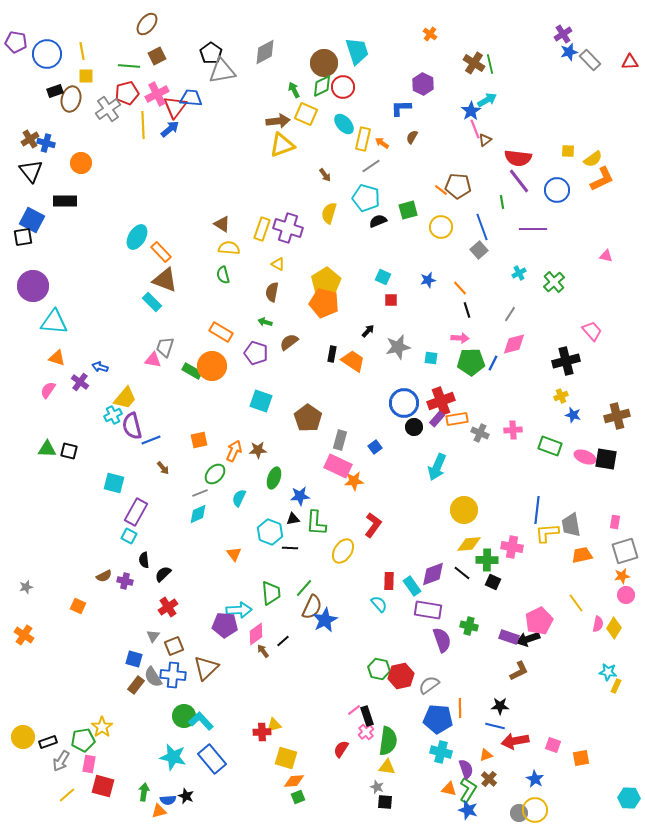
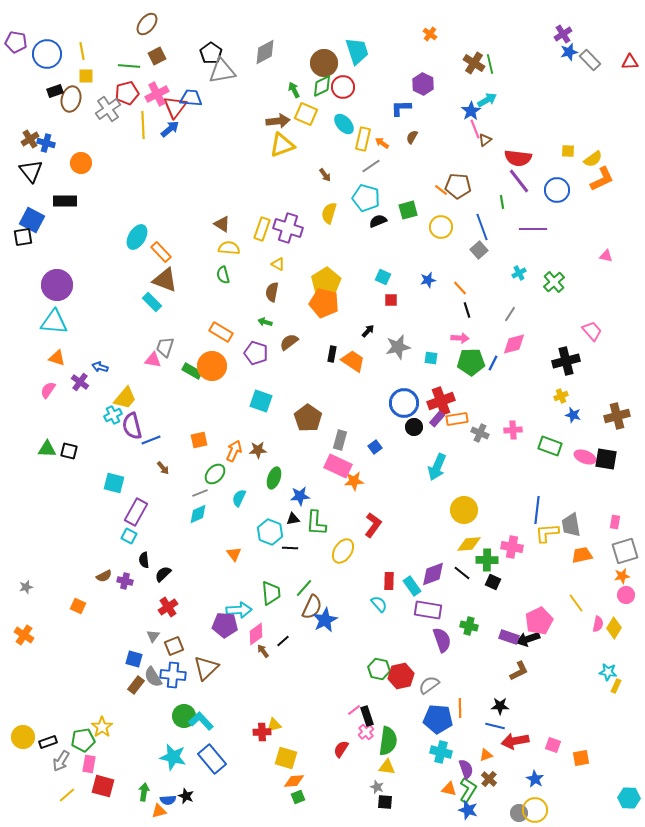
purple circle at (33, 286): moved 24 px right, 1 px up
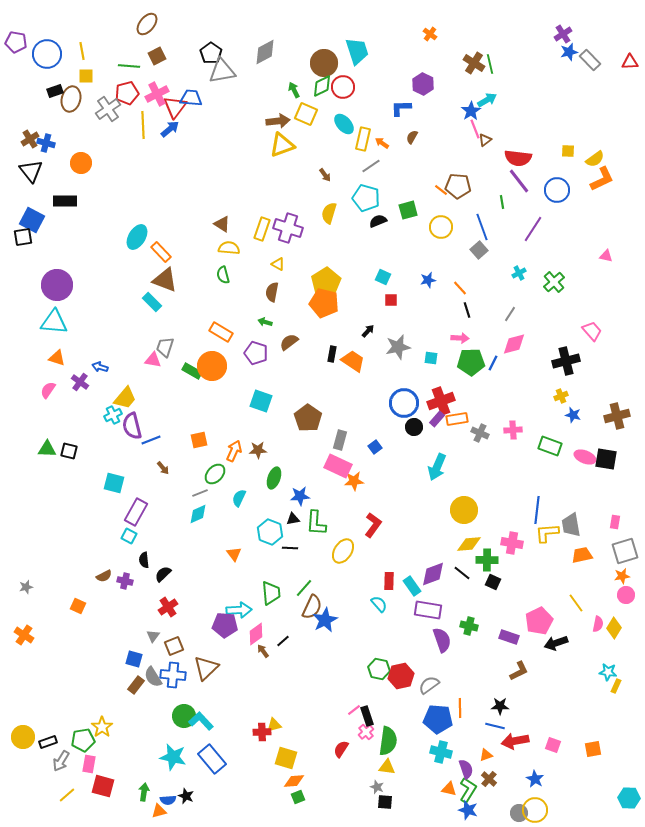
yellow semicircle at (593, 159): moved 2 px right
purple line at (533, 229): rotated 56 degrees counterclockwise
pink cross at (512, 547): moved 4 px up
black arrow at (528, 639): moved 28 px right, 4 px down
orange square at (581, 758): moved 12 px right, 9 px up
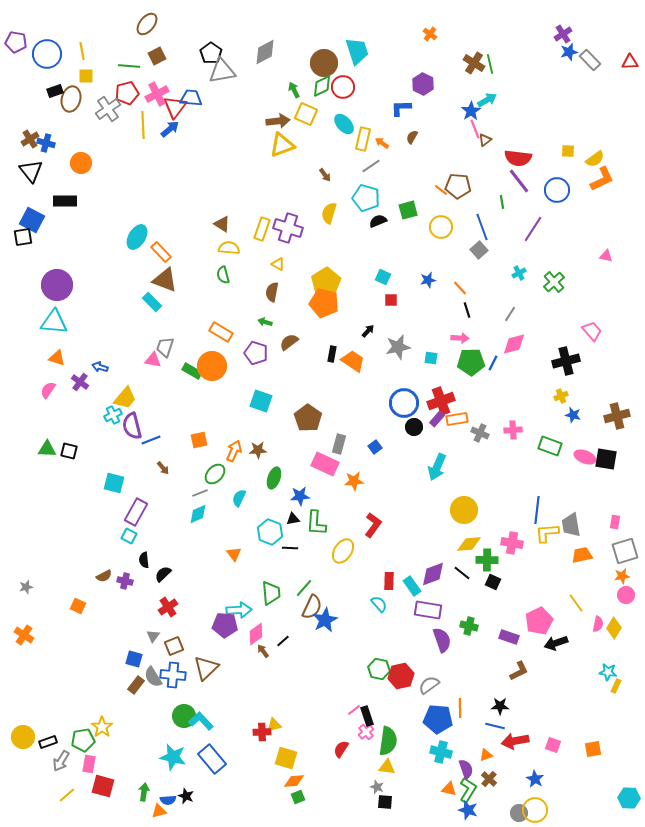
gray rectangle at (340, 440): moved 1 px left, 4 px down
pink rectangle at (338, 466): moved 13 px left, 2 px up
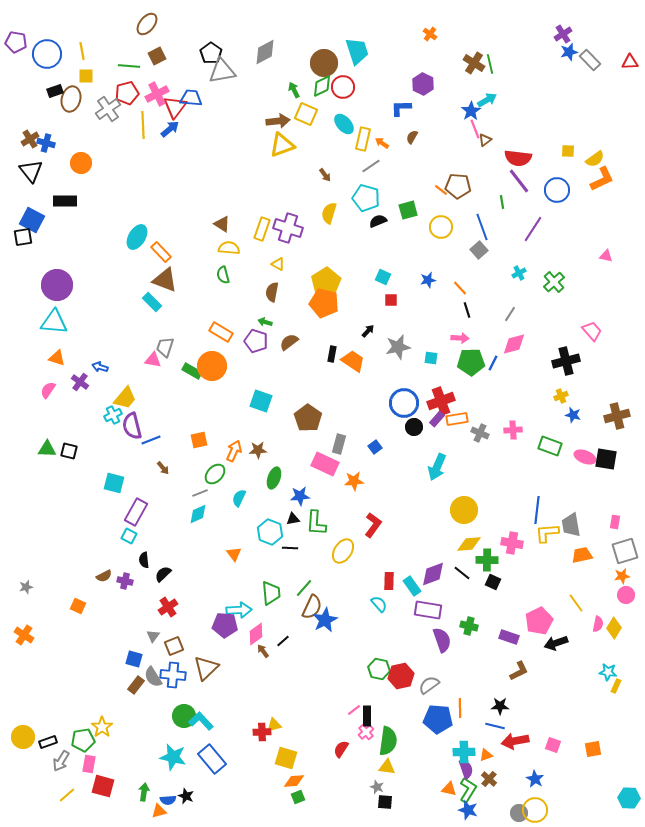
purple pentagon at (256, 353): moved 12 px up
black rectangle at (367, 716): rotated 18 degrees clockwise
cyan cross at (441, 752): moved 23 px right; rotated 15 degrees counterclockwise
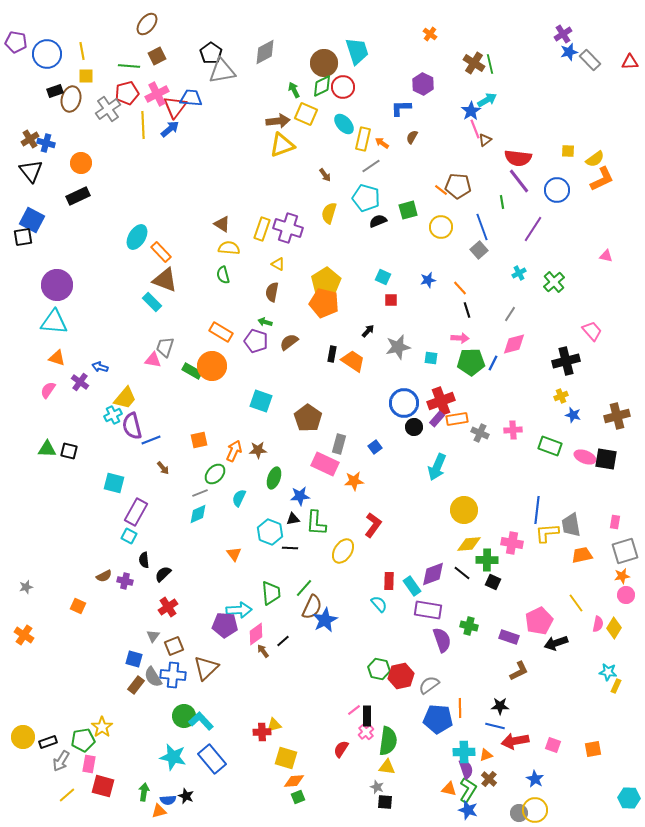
black rectangle at (65, 201): moved 13 px right, 5 px up; rotated 25 degrees counterclockwise
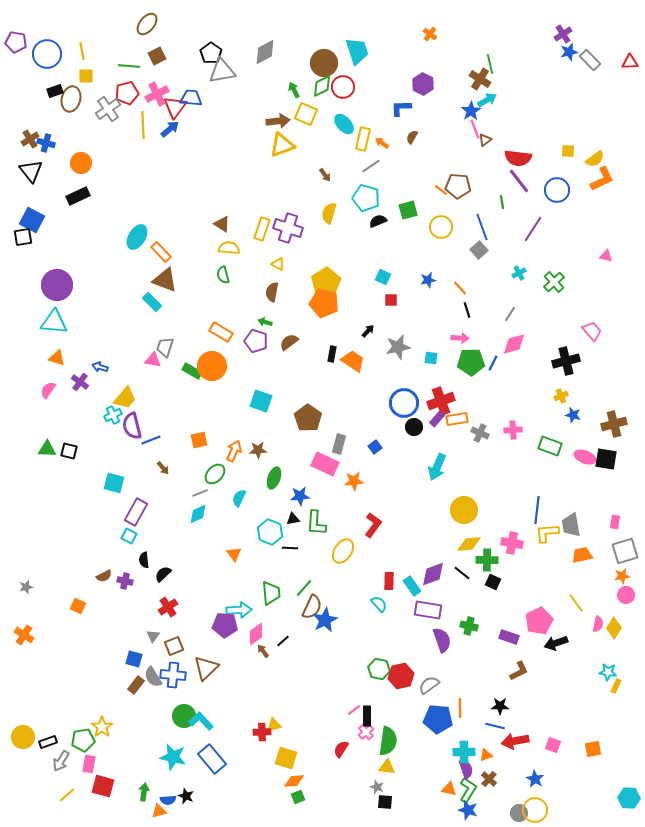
brown cross at (474, 63): moved 6 px right, 16 px down
brown cross at (617, 416): moved 3 px left, 8 px down
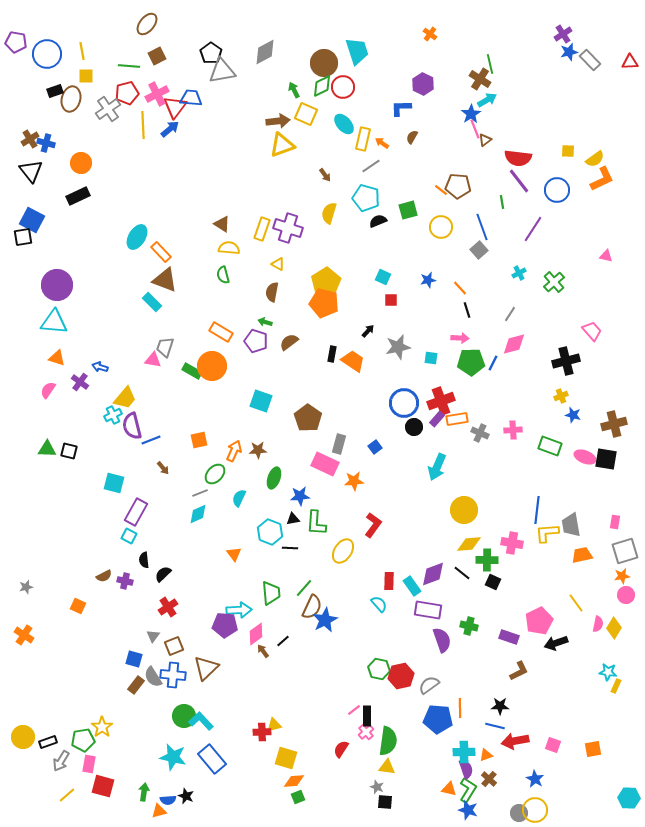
blue star at (471, 111): moved 3 px down
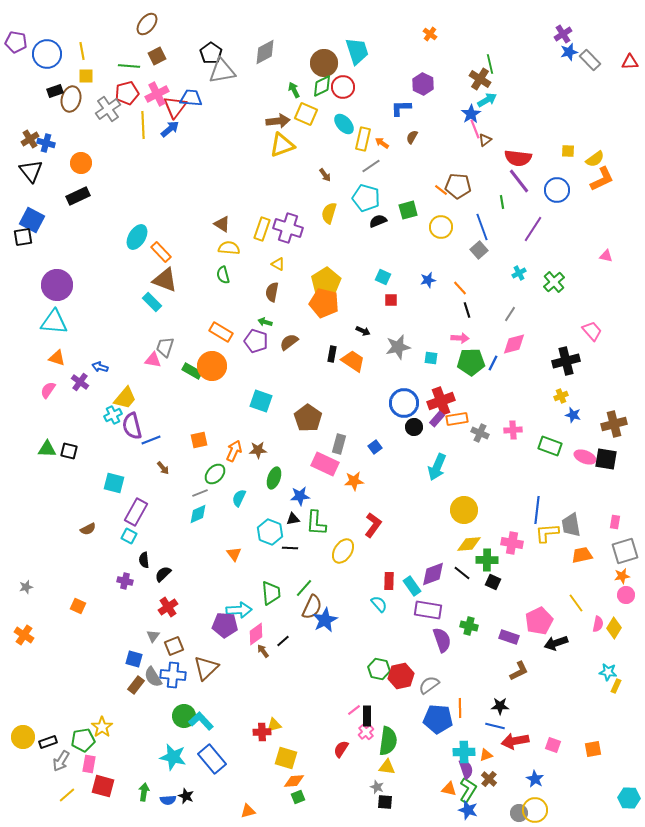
black arrow at (368, 331): moved 5 px left; rotated 72 degrees clockwise
brown semicircle at (104, 576): moved 16 px left, 47 px up
orange triangle at (159, 811): moved 89 px right
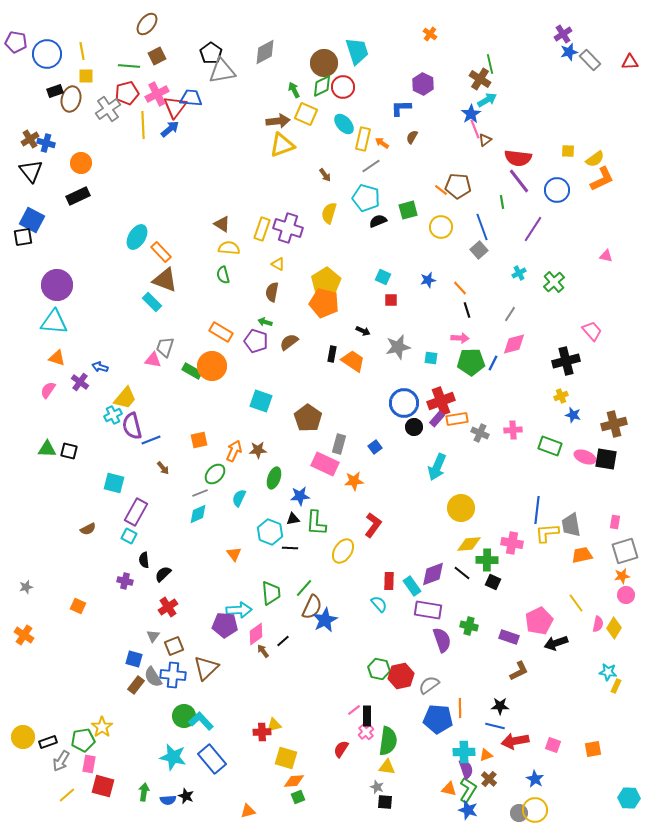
yellow circle at (464, 510): moved 3 px left, 2 px up
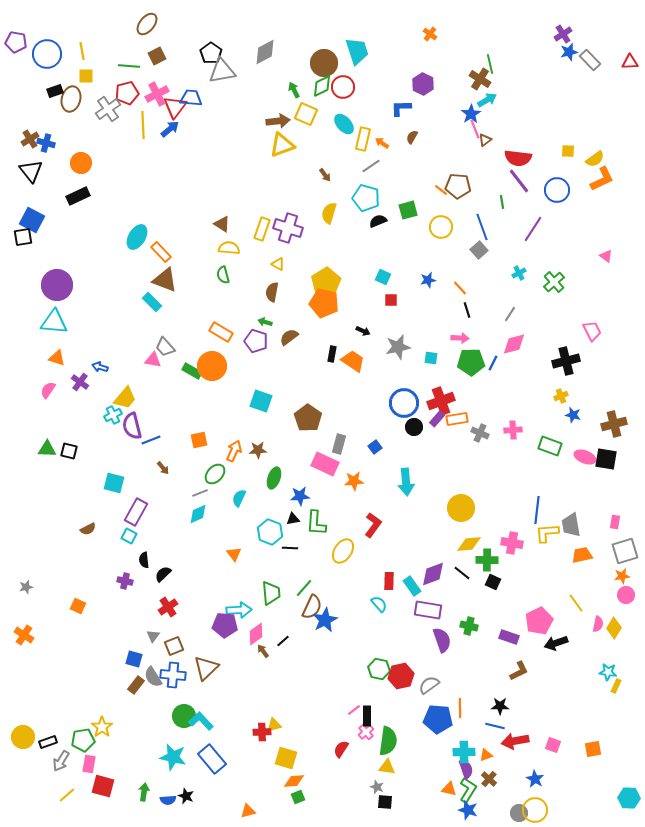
pink triangle at (606, 256): rotated 24 degrees clockwise
pink trapezoid at (592, 331): rotated 15 degrees clockwise
brown semicircle at (289, 342): moved 5 px up
gray trapezoid at (165, 347): rotated 60 degrees counterclockwise
cyan arrow at (437, 467): moved 31 px left, 15 px down; rotated 28 degrees counterclockwise
